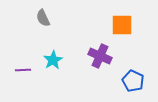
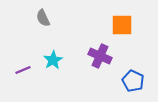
purple line: rotated 21 degrees counterclockwise
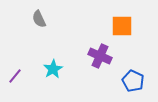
gray semicircle: moved 4 px left, 1 px down
orange square: moved 1 px down
cyan star: moved 9 px down
purple line: moved 8 px left, 6 px down; rotated 28 degrees counterclockwise
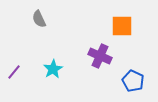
purple line: moved 1 px left, 4 px up
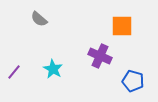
gray semicircle: rotated 24 degrees counterclockwise
cyan star: rotated 12 degrees counterclockwise
blue pentagon: rotated 10 degrees counterclockwise
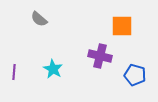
purple cross: rotated 10 degrees counterclockwise
purple line: rotated 35 degrees counterclockwise
blue pentagon: moved 2 px right, 6 px up
